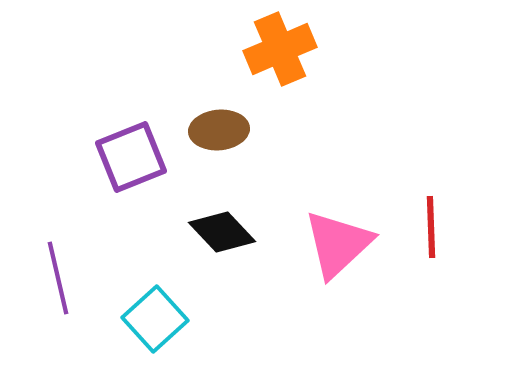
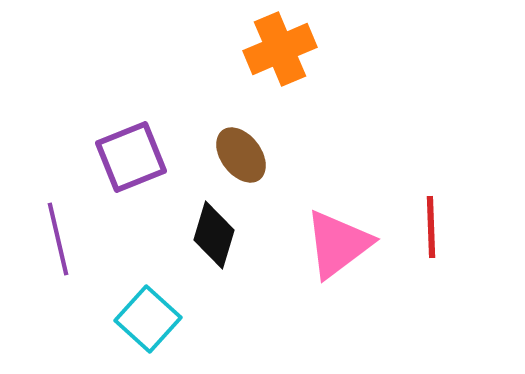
brown ellipse: moved 22 px right, 25 px down; rotated 58 degrees clockwise
black diamond: moved 8 px left, 3 px down; rotated 60 degrees clockwise
pink triangle: rotated 6 degrees clockwise
purple line: moved 39 px up
cyan square: moved 7 px left; rotated 6 degrees counterclockwise
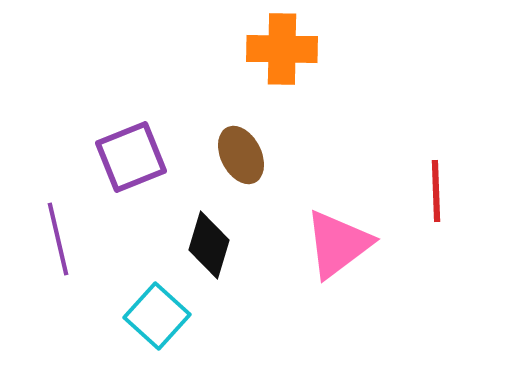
orange cross: moved 2 px right; rotated 24 degrees clockwise
brown ellipse: rotated 10 degrees clockwise
red line: moved 5 px right, 36 px up
black diamond: moved 5 px left, 10 px down
cyan square: moved 9 px right, 3 px up
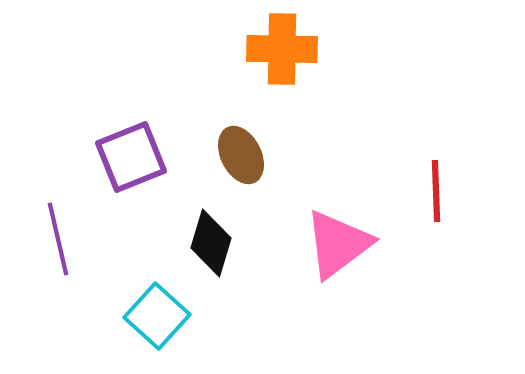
black diamond: moved 2 px right, 2 px up
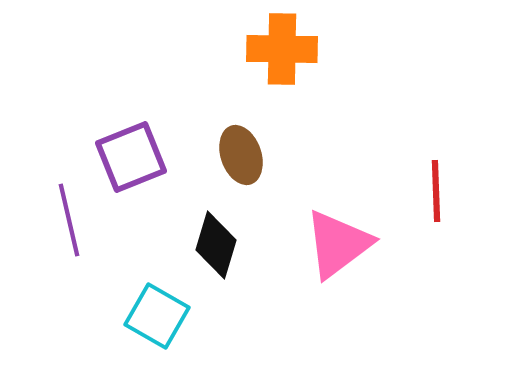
brown ellipse: rotated 8 degrees clockwise
purple line: moved 11 px right, 19 px up
black diamond: moved 5 px right, 2 px down
cyan square: rotated 12 degrees counterclockwise
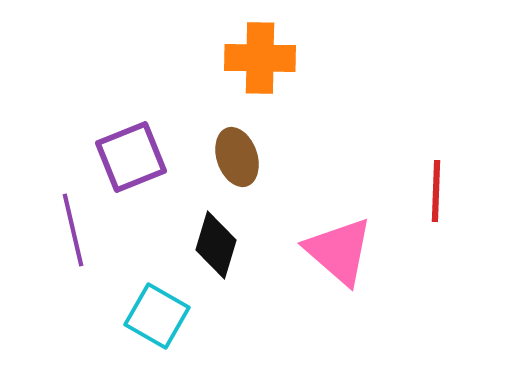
orange cross: moved 22 px left, 9 px down
brown ellipse: moved 4 px left, 2 px down
red line: rotated 4 degrees clockwise
purple line: moved 4 px right, 10 px down
pink triangle: moved 1 px right, 7 px down; rotated 42 degrees counterclockwise
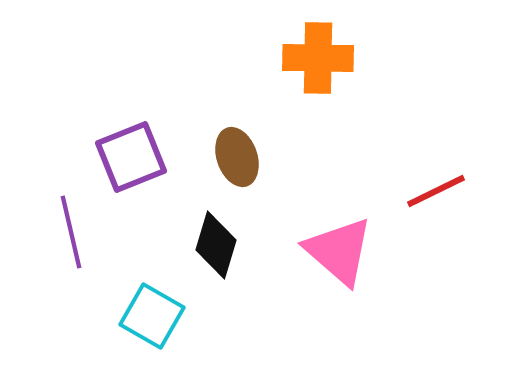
orange cross: moved 58 px right
red line: rotated 62 degrees clockwise
purple line: moved 2 px left, 2 px down
cyan square: moved 5 px left
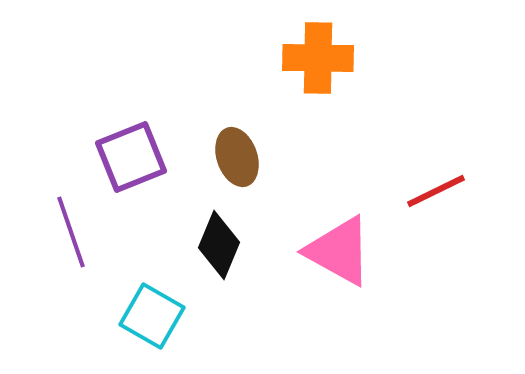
purple line: rotated 6 degrees counterclockwise
black diamond: moved 3 px right; rotated 6 degrees clockwise
pink triangle: rotated 12 degrees counterclockwise
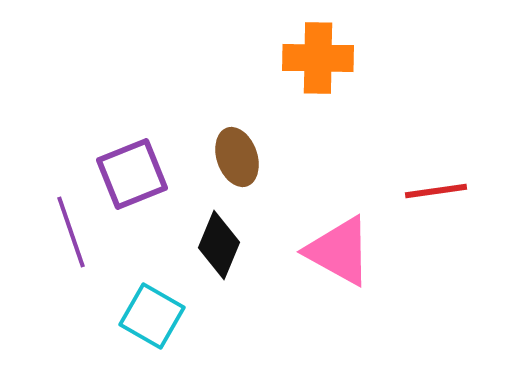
purple square: moved 1 px right, 17 px down
red line: rotated 18 degrees clockwise
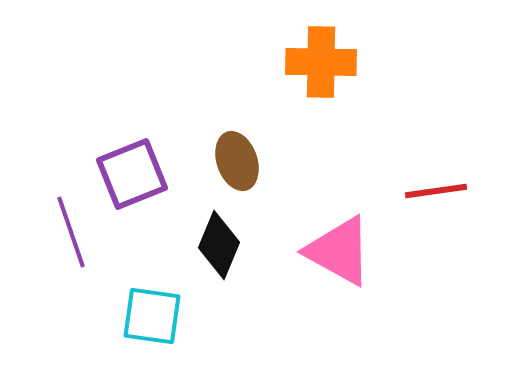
orange cross: moved 3 px right, 4 px down
brown ellipse: moved 4 px down
cyan square: rotated 22 degrees counterclockwise
